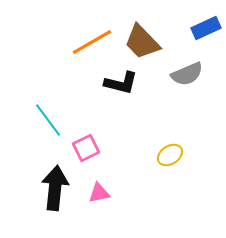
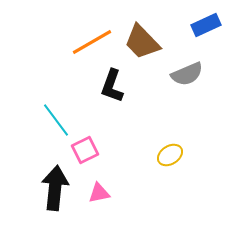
blue rectangle: moved 3 px up
black L-shape: moved 9 px left, 3 px down; rotated 96 degrees clockwise
cyan line: moved 8 px right
pink square: moved 1 px left, 2 px down
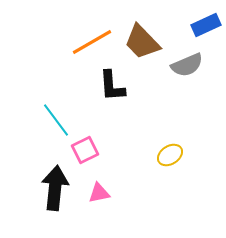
gray semicircle: moved 9 px up
black L-shape: rotated 24 degrees counterclockwise
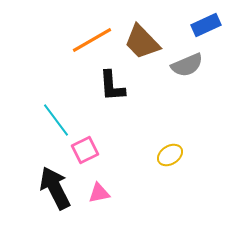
orange line: moved 2 px up
black arrow: rotated 33 degrees counterclockwise
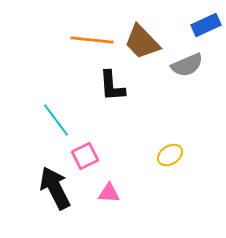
orange line: rotated 36 degrees clockwise
pink square: moved 6 px down
pink triangle: moved 10 px right; rotated 15 degrees clockwise
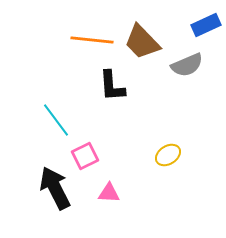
yellow ellipse: moved 2 px left
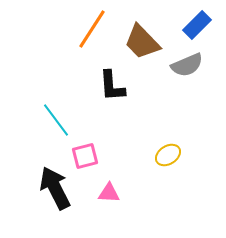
blue rectangle: moved 9 px left; rotated 20 degrees counterclockwise
orange line: moved 11 px up; rotated 63 degrees counterclockwise
pink square: rotated 12 degrees clockwise
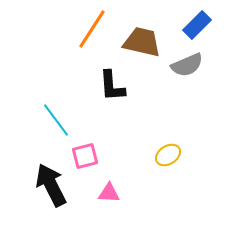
brown trapezoid: rotated 147 degrees clockwise
black arrow: moved 4 px left, 3 px up
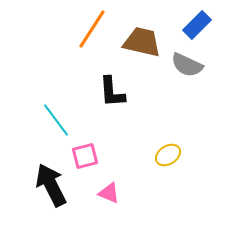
gray semicircle: rotated 48 degrees clockwise
black L-shape: moved 6 px down
pink triangle: rotated 20 degrees clockwise
